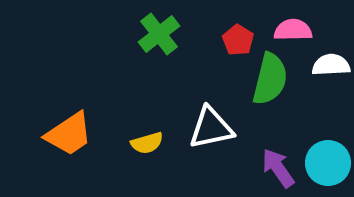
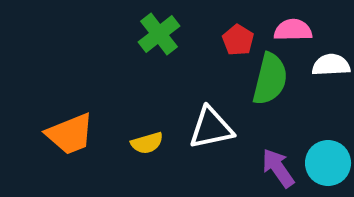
orange trapezoid: moved 1 px right; rotated 12 degrees clockwise
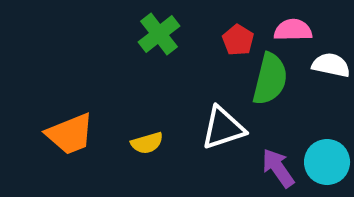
white semicircle: rotated 15 degrees clockwise
white triangle: moved 12 px right; rotated 6 degrees counterclockwise
cyan circle: moved 1 px left, 1 px up
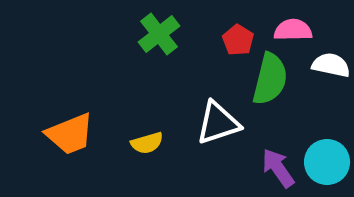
white triangle: moved 5 px left, 5 px up
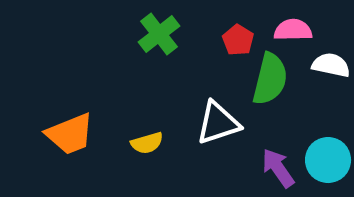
cyan circle: moved 1 px right, 2 px up
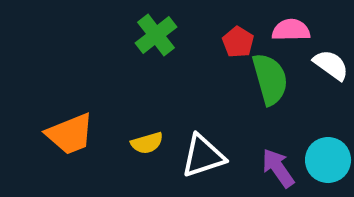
pink semicircle: moved 2 px left
green cross: moved 3 px left, 1 px down
red pentagon: moved 2 px down
white semicircle: rotated 24 degrees clockwise
green semicircle: rotated 30 degrees counterclockwise
white triangle: moved 15 px left, 33 px down
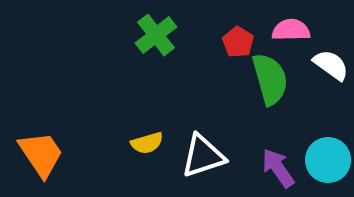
orange trapezoid: moved 29 px left, 20 px down; rotated 102 degrees counterclockwise
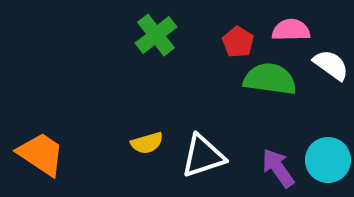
green semicircle: rotated 66 degrees counterclockwise
orange trapezoid: rotated 22 degrees counterclockwise
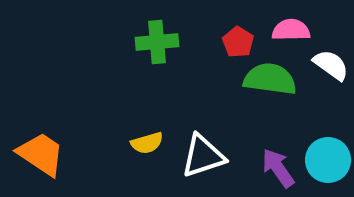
green cross: moved 1 px right, 7 px down; rotated 33 degrees clockwise
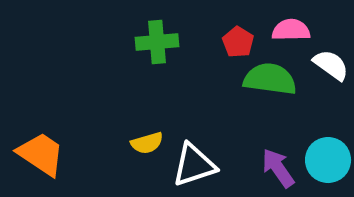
white triangle: moved 9 px left, 9 px down
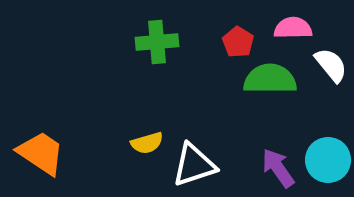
pink semicircle: moved 2 px right, 2 px up
white semicircle: rotated 15 degrees clockwise
green semicircle: rotated 8 degrees counterclockwise
orange trapezoid: moved 1 px up
